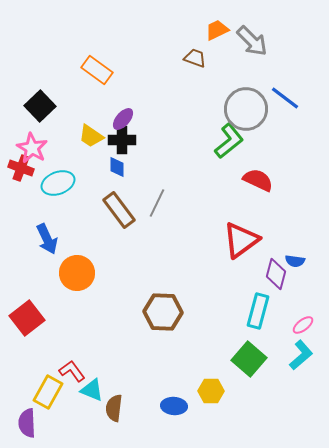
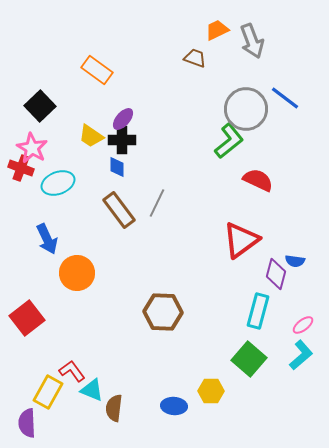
gray arrow: rotated 24 degrees clockwise
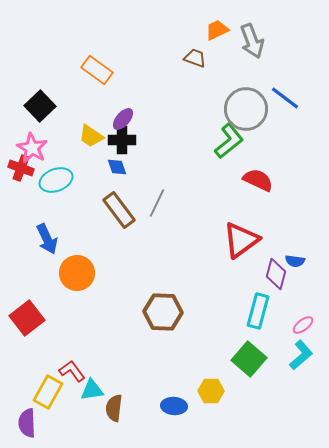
blue diamond: rotated 20 degrees counterclockwise
cyan ellipse: moved 2 px left, 3 px up
cyan triangle: rotated 30 degrees counterclockwise
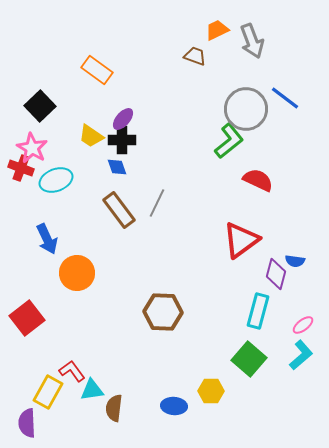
brown trapezoid: moved 2 px up
